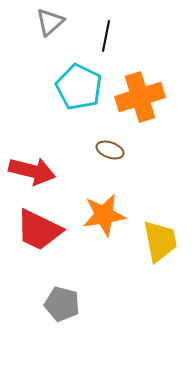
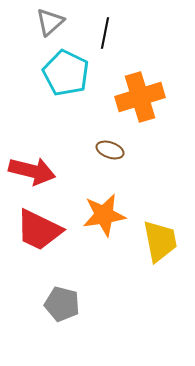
black line: moved 1 px left, 3 px up
cyan pentagon: moved 13 px left, 14 px up
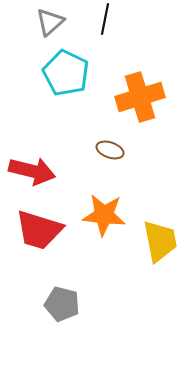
black line: moved 14 px up
orange star: rotated 15 degrees clockwise
red trapezoid: rotated 9 degrees counterclockwise
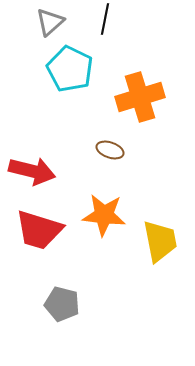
cyan pentagon: moved 4 px right, 4 px up
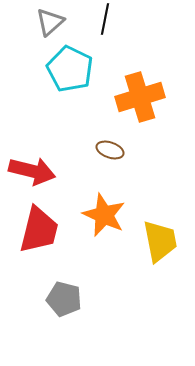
orange star: rotated 18 degrees clockwise
red trapezoid: rotated 93 degrees counterclockwise
gray pentagon: moved 2 px right, 5 px up
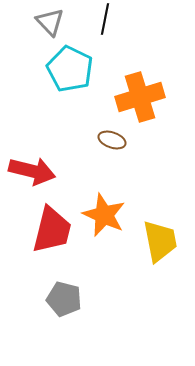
gray triangle: rotated 32 degrees counterclockwise
brown ellipse: moved 2 px right, 10 px up
red trapezoid: moved 13 px right
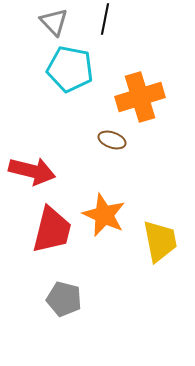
gray triangle: moved 4 px right
cyan pentagon: rotated 15 degrees counterclockwise
